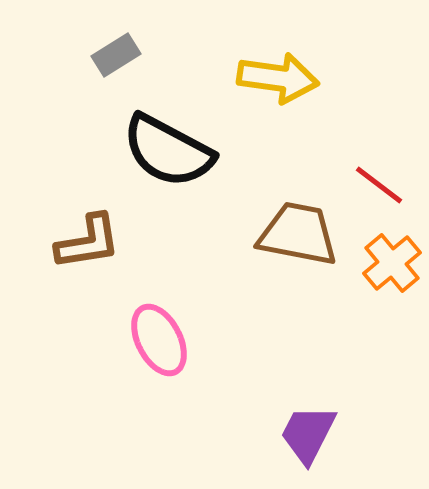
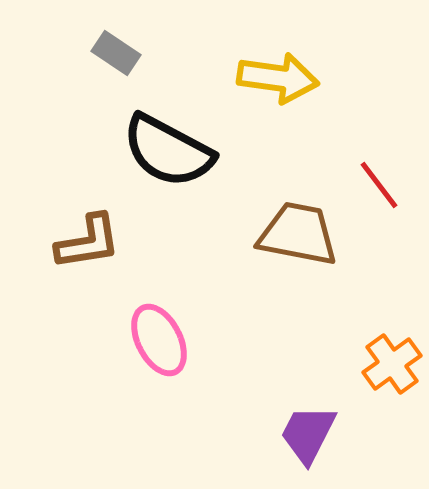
gray rectangle: moved 2 px up; rotated 66 degrees clockwise
red line: rotated 16 degrees clockwise
orange cross: moved 101 px down; rotated 4 degrees clockwise
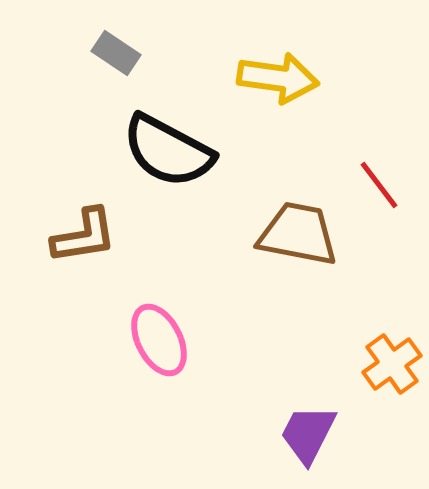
brown L-shape: moved 4 px left, 6 px up
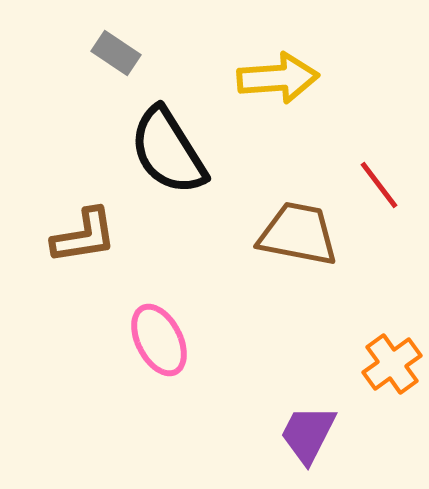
yellow arrow: rotated 12 degrees counterclockwise
black semicircle: rotated 30 degrees clockwise
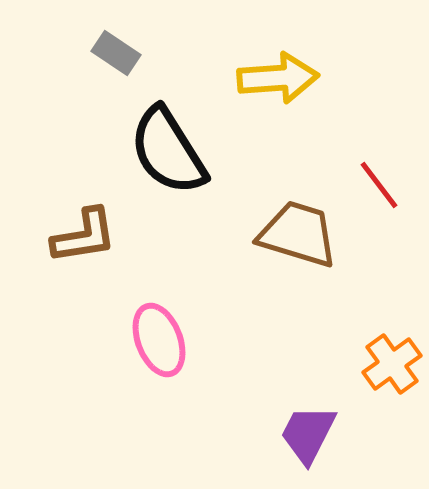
brown trapezoid: rotated 6 degrees clockwise
pink ellipse: rotated 6 degrees clockwise
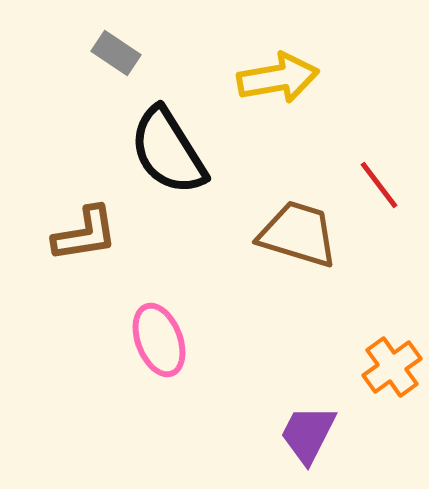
yellow arrow: rotated 6 degrees counterclockwise
brown L-shape: moved 1 px right, 2 px up
orange cross: moved 3 px down
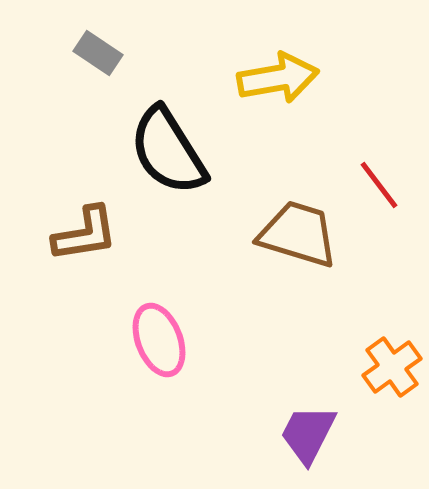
gray rectangle: moved 18 px left
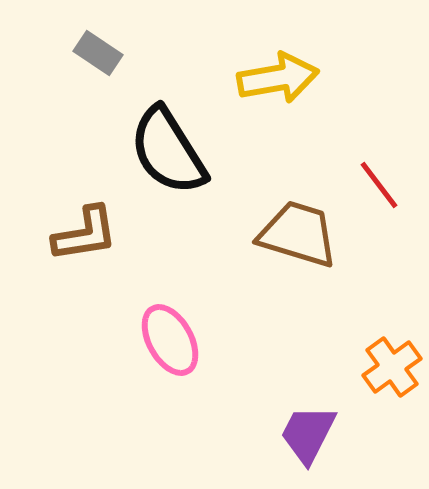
pink ellipse: moved 11 px right; rotated 8 degrees counterclockwise
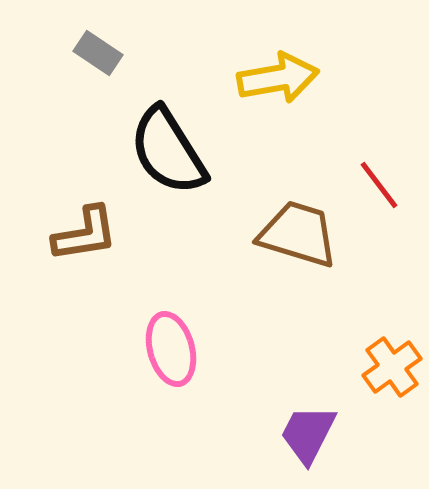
pink ellipse: moved 1 px right, 9 px down; rotated 14 degrees clockwise
